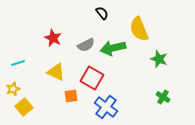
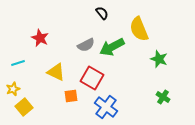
red star: moved 13 px left
green arrow: moved 1 px left, 1 px up; rotated 15 degrees counterclockwise
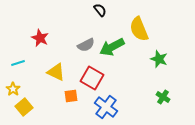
black semicircle: moved 2 px left, 3 px up
yellow star: rotated 16 degrees counterclockwise
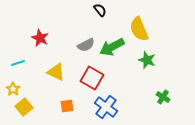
green star: moved 12 px left, 1 px down
orange square: moved 4 px left, 10 px down
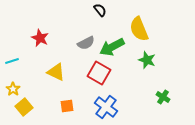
gray semicircle: moved 2 px up
cyan line: moved 6 px left, 2 px up
red square: moved 7 px right, 5 px up
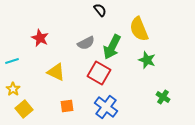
green arrow: rotated 35 degrees counterclockwise
yellow square: moved 2 px down
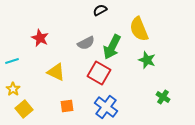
black semicircle: rotated 80 degrees counterclockwise
